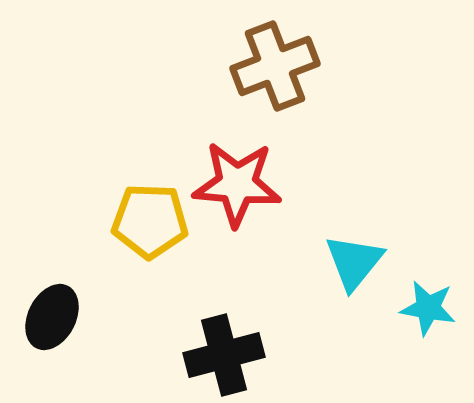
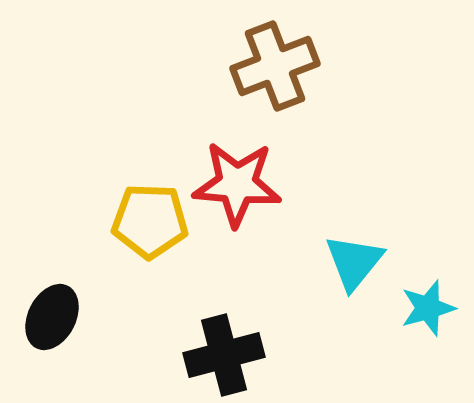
cyan star: rotated 26 degrees counterclockwise
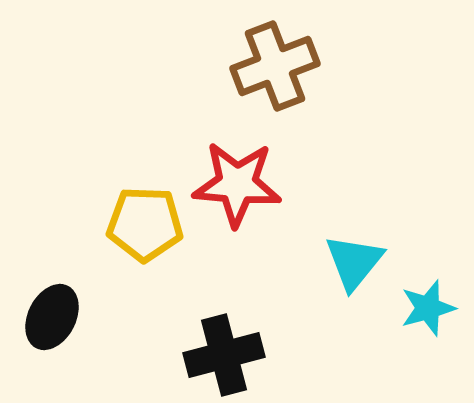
yellow pentagon: moved 5 px left, 3 px down
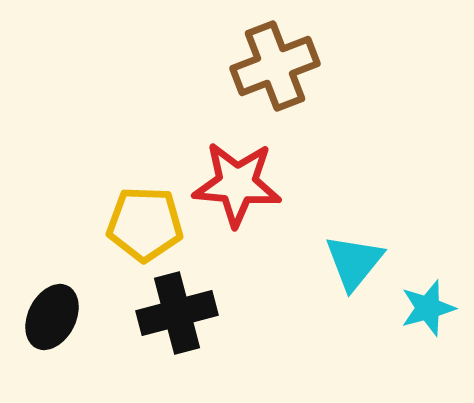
black cross: moved 47 px left, 42 px up
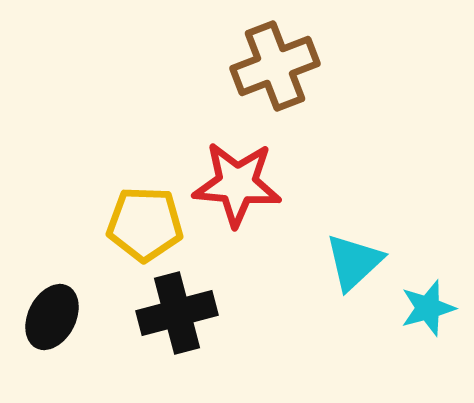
cyan triangle: rotated 8 degrees clockwise
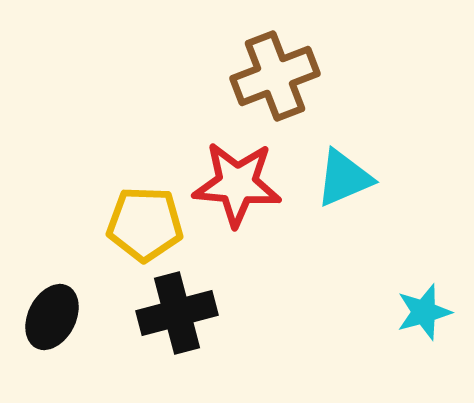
brown cross: moved 10 px down
cyan triangle: moved 10 px left, 84 px up; rotated 20 degrees clockwise
cyan star: moved 4 px left, 4 px down
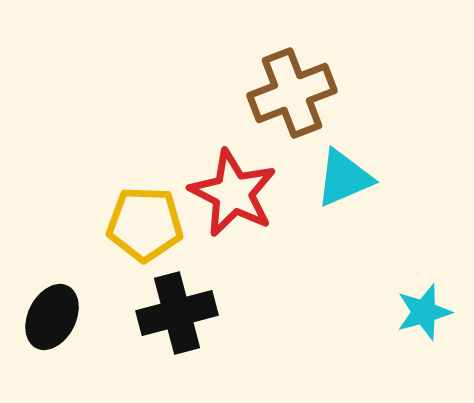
brown cross: moved 17 px right, 17 px down
red star: moved 4 px left, 9 px down; rotated 22 degrees clockwise
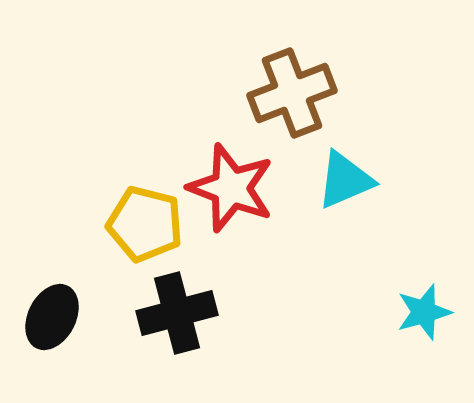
cyan triangle: moved 1 px right, 2 px down
red star: moved 2 px left, 5 px up; rotated 6 degrees counterclockwise
yellow pentagon: rotated 12 degrees clockwise
